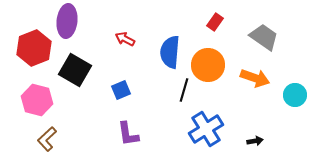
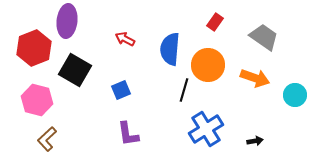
blue semicircle: moved 3 px up
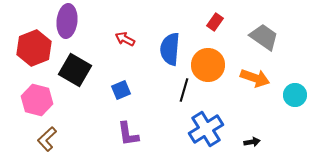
black arrow: moved 3 px left, 1 px down
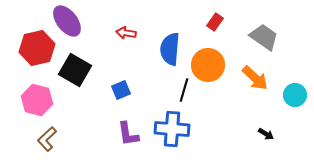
purple ellipse: rotated 44 degrees counterclockwise
red arrow: moved 1 px right, 6 px up; rotated 18 degrees counterclockwise
red hexagon: moved 3 px right; rotated 8 degrees clockwise
orange arrow: rotated 24 degrees clockwise
blue cross: moved 34 px left; rotated 36 degrees clockwise
black arrow: moved 14 px right, 8 px up; rotated 42 degrees clockwise
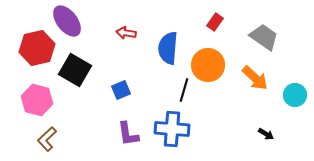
blue semicircle: moved 2 px left, 1 px up
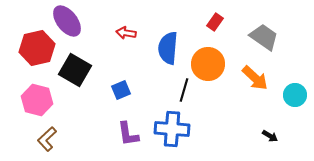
orange circle: moved 1 px up
black arrow: moved 4 px right, 2 px down
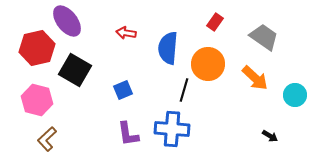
blue square: moved 2 px right
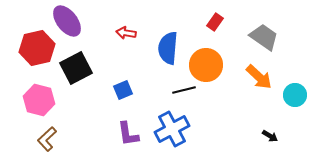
orange circle: moved 2 px left, 1 px down
black square: moved 1 px right, 2 px up; rotated 32 degrees clockwise
orange arrow: moved 4 px right, 1 px up
black line: rotated 60 degrees clockwise
pink hexagon: moved 2 px right
blue cross: rotated 32 degrees counterclockwise
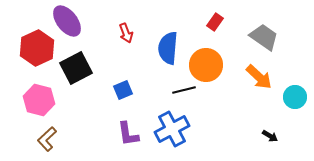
red arrow: rotated 120 degrees counterclockwise
red hexagon: rotated 12 degrees counterclockwise
cyan circle: moved 2 px down
